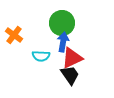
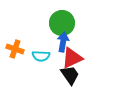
orange cross: moved 1 px right, 14 px down; rotated 18 degrees counterclockwise
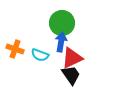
blue arrow: moved 2 px left
cyan semicircle: moved 1 px left, 1 px up; rotated 18 degrees clockwise
black trapezoid: moved 1 px right
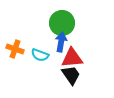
red triangle: rotated 20 degrees clockwise
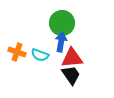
orange cross: moved 2 px right, 3 px down
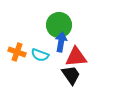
green circle: moved 3 px left, 2 px down
red triangle: moved 4 px right, 1 px up
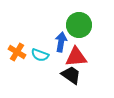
green circle: moved 20 px right
orange cross: rotated 12 degrees clockwise
black trapezoid: rotated 20 degrees counterclockwise
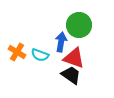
red triangle: moved 2 px left, 1 px down; rotated 25 degrees clockwise
